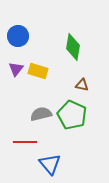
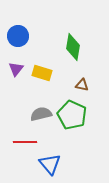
yellow rectangle: moved 4 px right, 2 px down
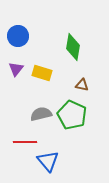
blue triangle: moved 2 px left, 3 px up
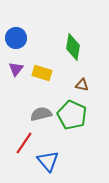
blue circle: moved 2 px left, 2 px down
red line: moved 1 px left, 1 px down; rotated 55 degrees counterclockwise
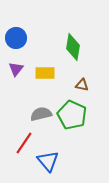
yellow rectangle: moved 3 px right; rotated 18 degrees counterclockwise
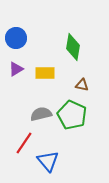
purple triangle: rotated 21 degrees clockwise
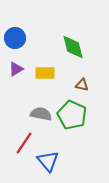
blue circle: moved 1 px left
green diamond: rotated 24 degrees counterclockwise
gray semicircle: rotated 25 degrees clockwise
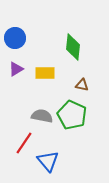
green diamond: rotated 20 degrees clockwise
gray semicircle: moved 1 px right, 2 px down
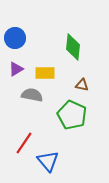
gray semicircle: moved 10 px left, 21 px up
